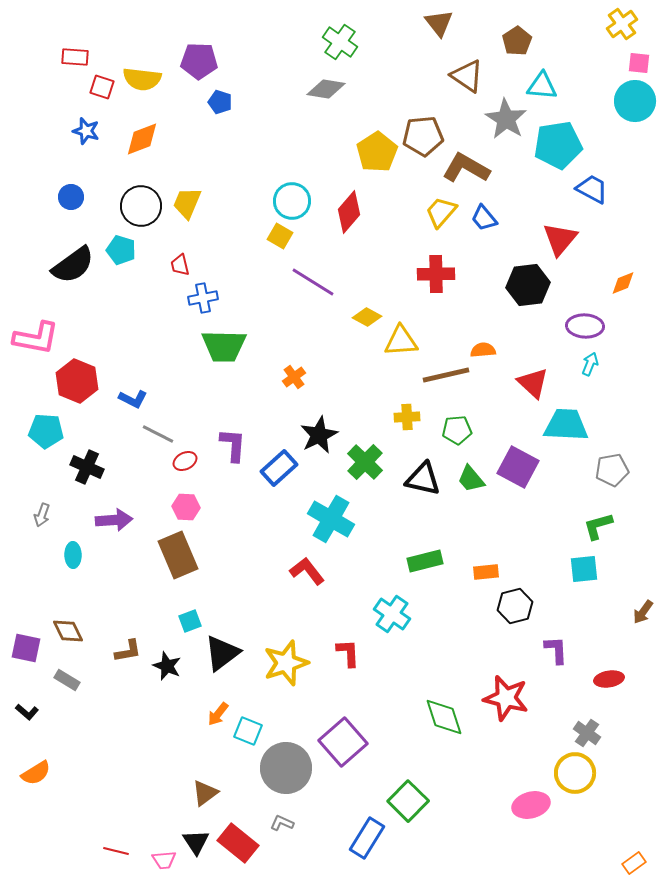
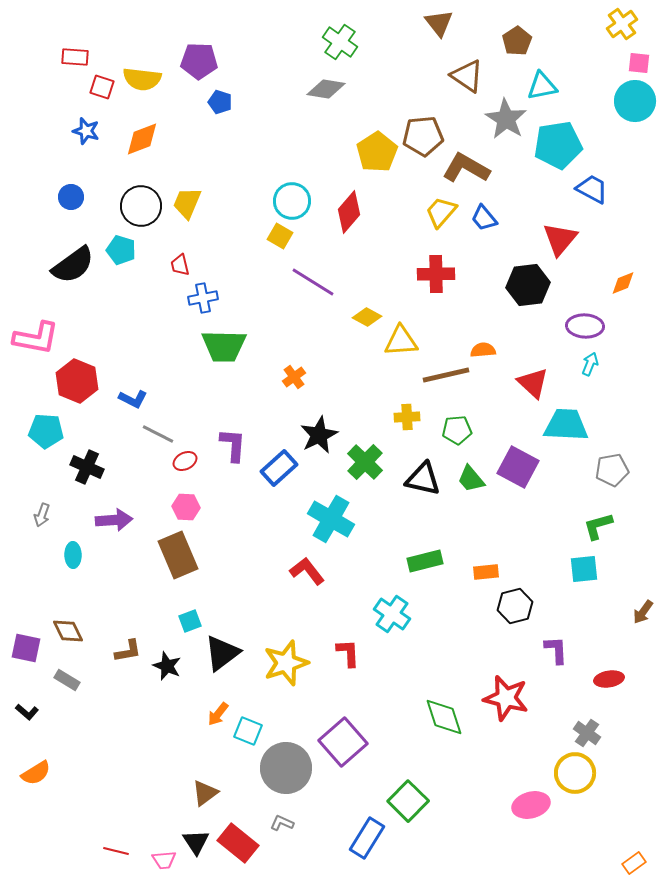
cyan triangle at (542, 86): rotated 16 degrees counterclockwise
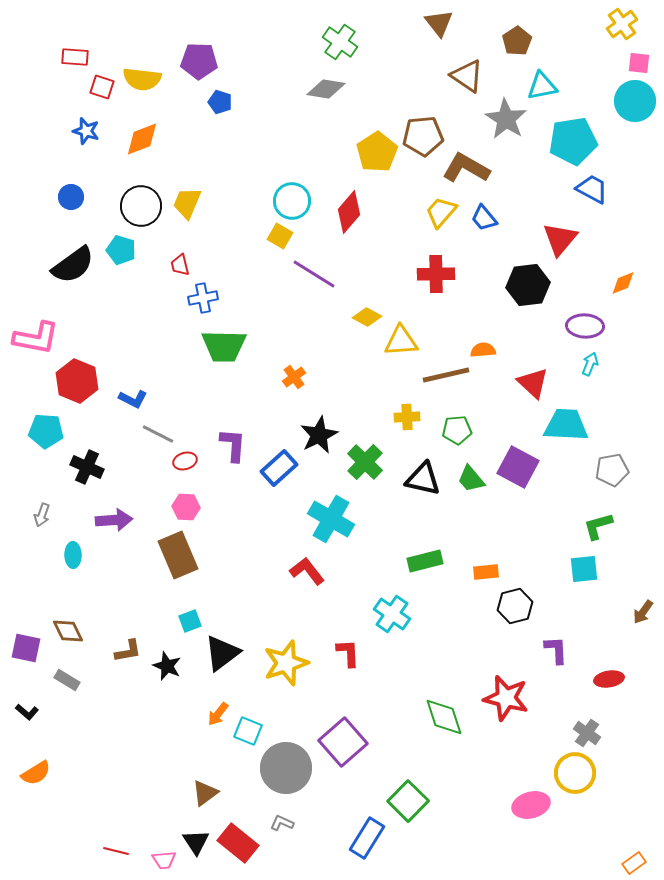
cyan pentagon at (558, 145): moved 15 px right, 4 px up
purple line at (313, 282): moved 1 px right, 8 px up
red ellipse at (185, 461): rotated 10 degrees clockwise
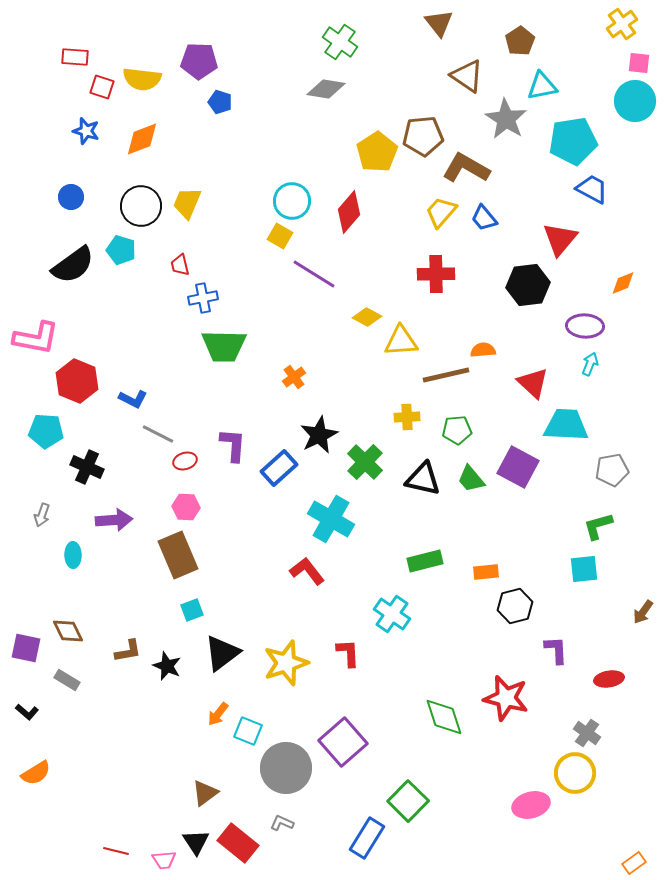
brown pentagon at (517, 41): moved 3 px right
cyan square at (190, 621): moved 2 px right, 11 px up
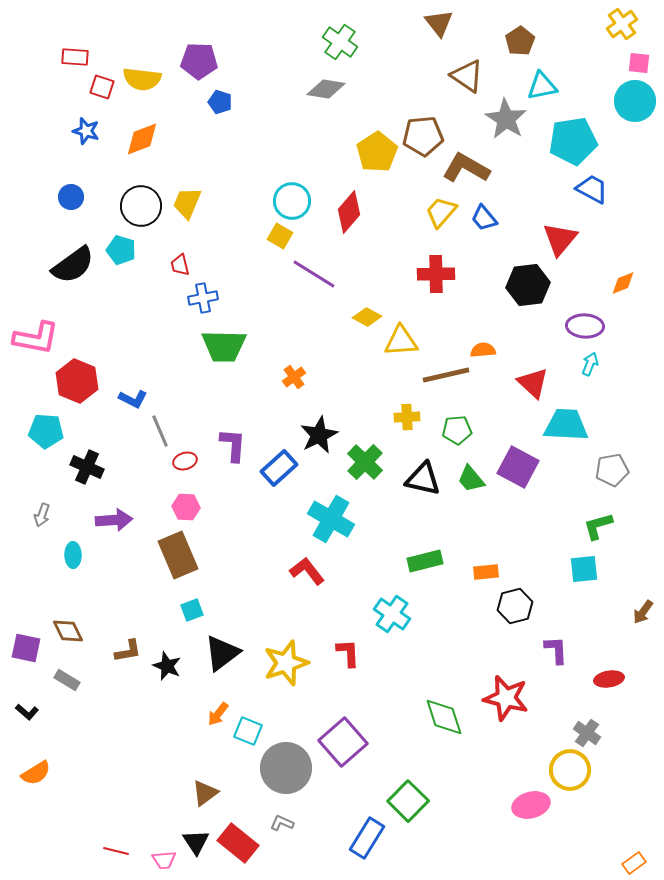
gray line at (158, 434): moved 2 px right, 3 px up; rotated 40 degrees clockwise
yellow circle at (575, 773): moved 5 px left, 3 px up
